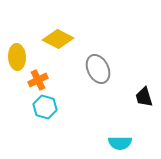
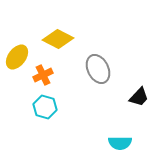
yellow ellipse: rotated 40 degrees clockwise
orange cross: moved 5 px right, 5 px up
black trapezoid: moved 5 px left; rotated 120 degrees counterclockwise
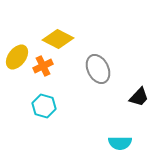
orange cross: moved 9 px up
cyan hexagon: moved 1 px left, 1 px up
